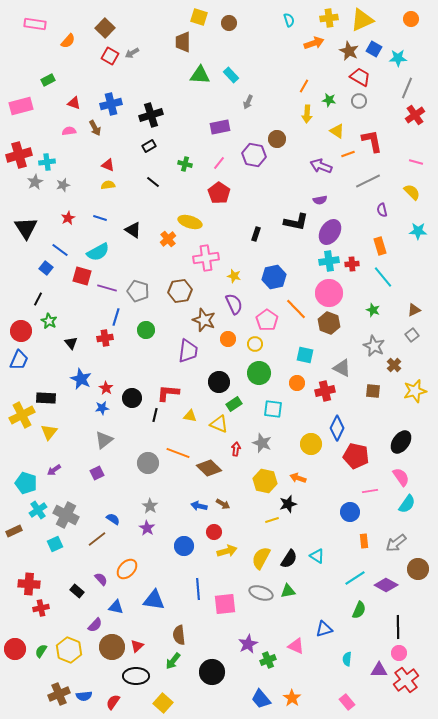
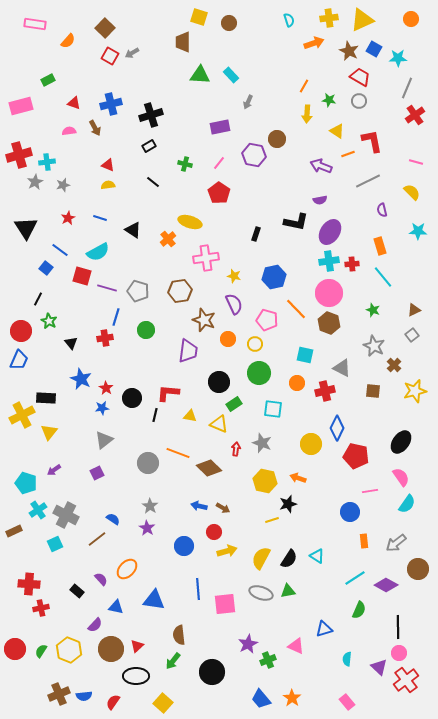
pink pentagon at (267, 320): rotated 20 degrees counterclockwise
brown arrow at (223, 504): moved 4 px down
brown circle at (112, 647): moved 1 px left, 2 px down
purple triangle at (379, 670): moved 3 px up; rotated 42 degrees clockwise
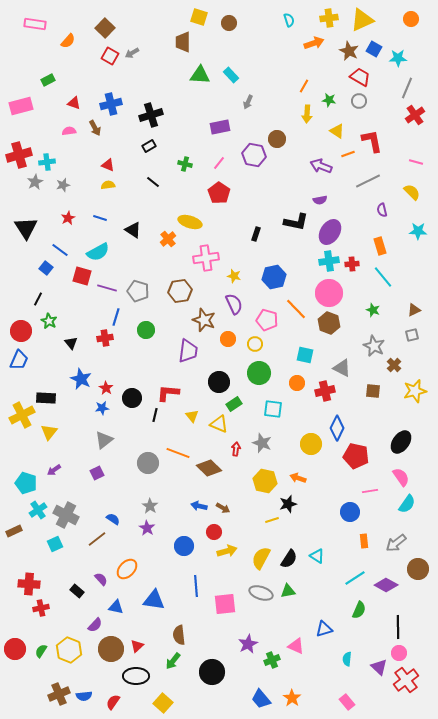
gray square at (412, 335): rotated 24 degrees clockwise
yellow triangle at (190, 416): moved 2 px right; rotated 40 degrees clockwise
blue line at (198, 589): moved 2 px left, 3 px up
green cross at (268, 660): moved 4 px right
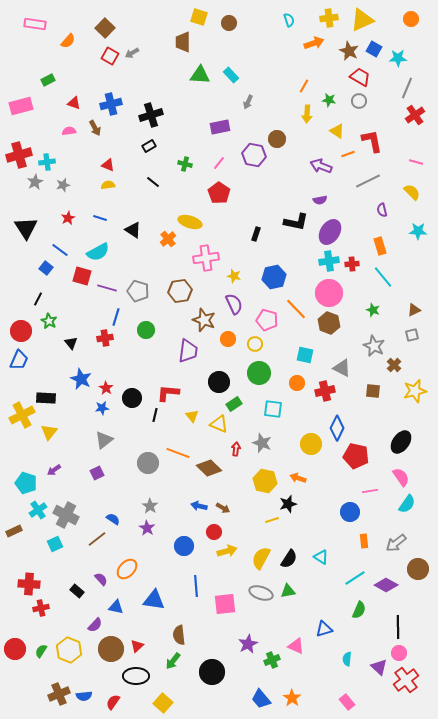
cyan triangle at (317, 556): moved 4 px right, 1 px down
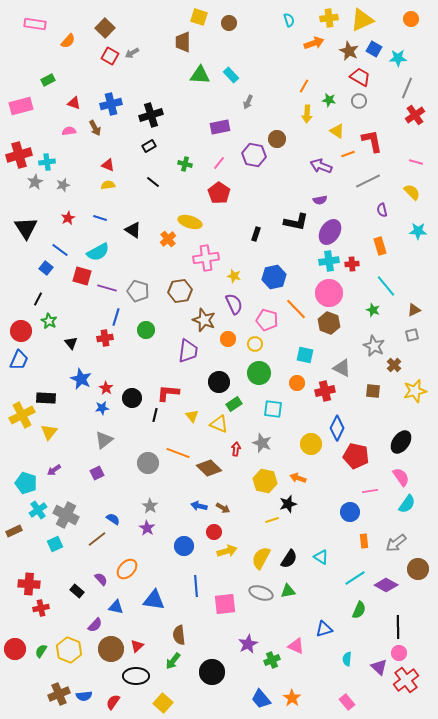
cyan line at (383, 277): moved 3 px right, 9 px down
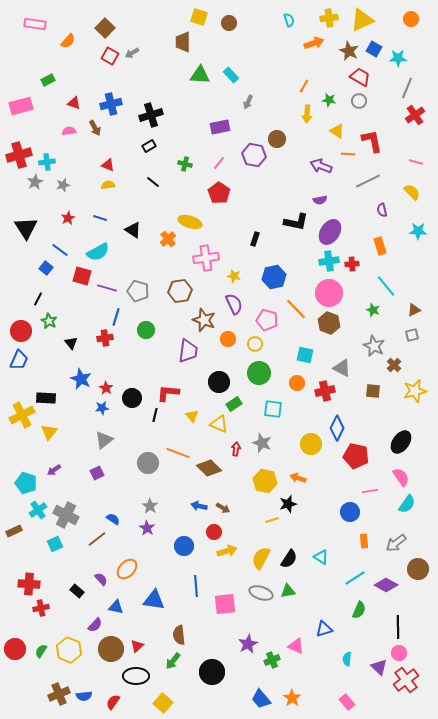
orange line at (348, 154): rotated 24 degrees clockwise
black rectangle at (256, 234): moved 1 px left, 5 px down
